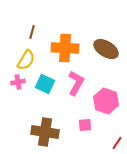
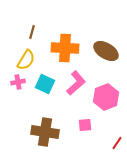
brown ellipse: moved 2 px down
pink L-shape: rotated 20 degrees clockwise
pink hexagon: moved 4 px up; rotated 20 degrees clockwise
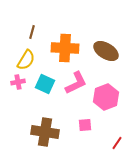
pink L-shape: rotated 15 degrees clockwise
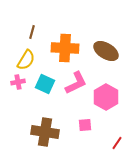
pink hexagon: rotated 10 degrees counterclockwise
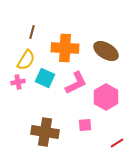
cyan square: moved 6 px up
red line: rotated 24 degrees clockwise
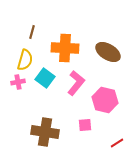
brown ellipse: moved 2 px right, 1 px down
yellow semicircle: moved 1 px left; rotated 15 degrees counterclockwise
cyan square: rotated 12 degrees clockwise
pink L-shape: rotated 25 degrees counterclockwise
pink hexagon: moved 1 px left, 3 px down; rotated 15 degrees counterclockwise
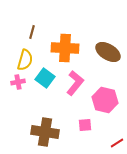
pink L-shape: moved 1 px left
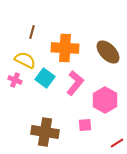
brown ellipse: rotated 15 degrees clockwise
yellow semicircle: rotated 80 degrees counterclockwise
pink cross: moved 3 px left, 2 px up; rotated 32 degrees clockwise
pink hexagon: rotated 15 degrees clockwise
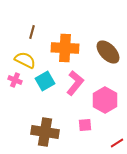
cyan square: moved 3 px down; rotated 24 degrees clockwise
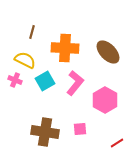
pink square: moved 5 px left, 4 px down
